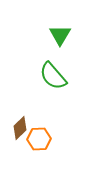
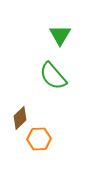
brown diamond: moved 10 px up
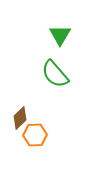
green semicircle: moved 2 px right, 2 px up
orange hexagon: moved 4 px left, 4 px up
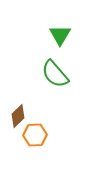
brown diamond: moved 2 px left, 2 px up
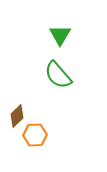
green semicircle: moved 3 px right, 1 px down
brown diamond: moved 1 px left
